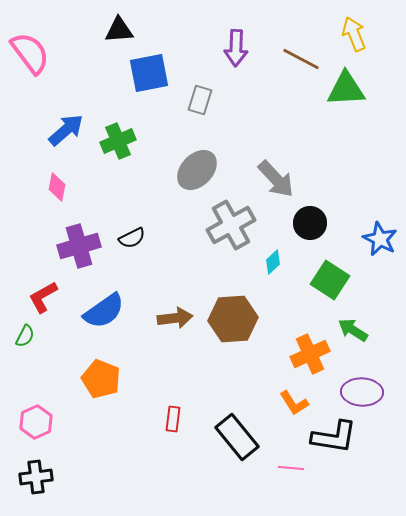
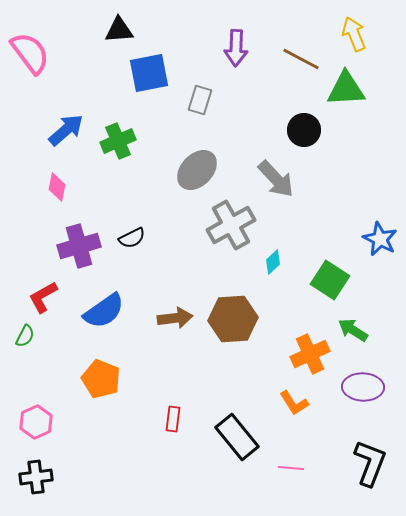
black circle: moved 6 px left, 93 px up
purple ellipse: moved 1 px right, 5 px up
black L-shape: moved 36 px right, 26 px down; rotated 78 degrees counterclockwise
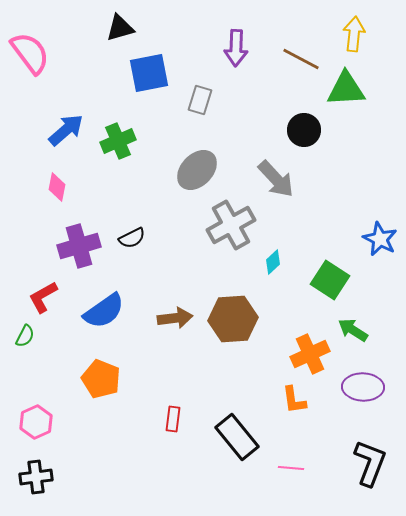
black triangle: moved 1 px right, 2 px up; rotated 12 degrees counterclockwise
yellow arrow: rotated 28 degrees clockwise
orange L-shape: moved 3 px up; rotated 24 degrees clockwise
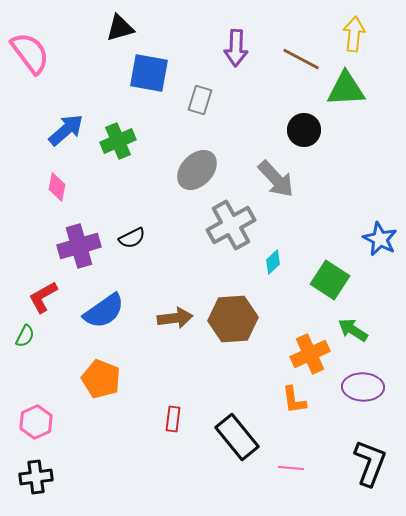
blue square: rotated 21 degrees clockwise
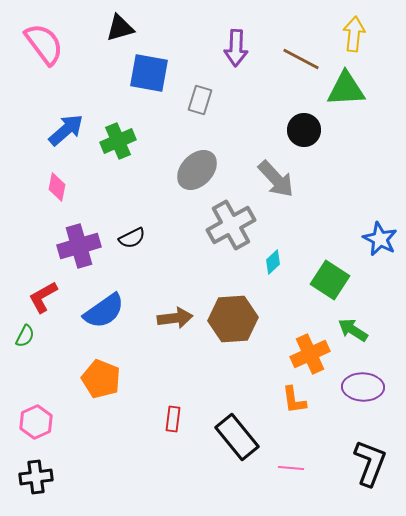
pink semicircle: moved 14 px right, 9 px up
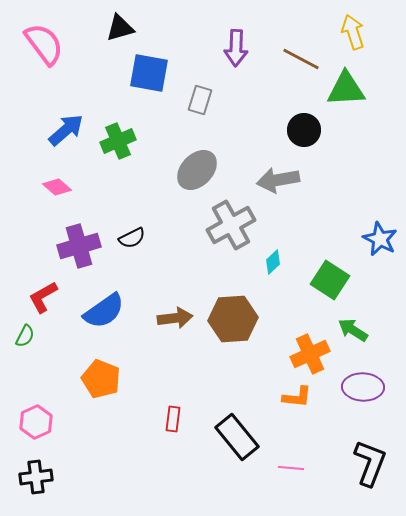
yellow arrow: moved 1 px left, 2 px up; rotated 24 degrees counterclockwise
gray arrow: moved 2 px right, 1 px down; rotated 123 degrees clockwise
pink diamond: rotated 60 degrees counterclockwise
orange L-shape: moved 3 px right, 3 px up; rotated 76 degrees counterclockwise
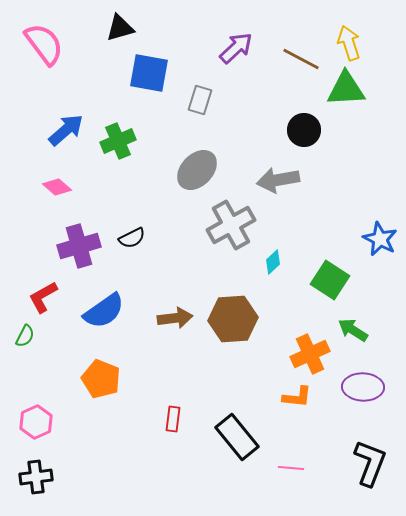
yellow arrow: moved 4 px left, 11 px down
purple arrow: rotated 135 degrees counterclockwise
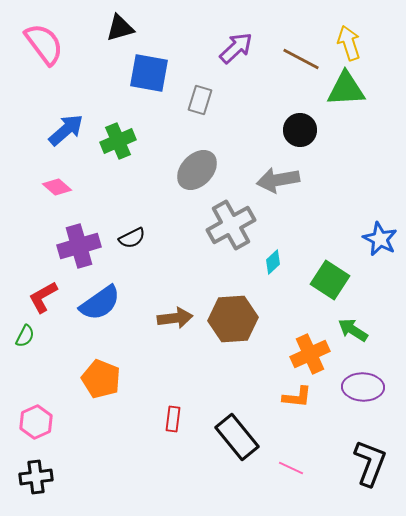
black circle: moved 4 px left
blue semicircle: moved 4 px left, 8 px up
pink line: rotated 20 degrees clockwise
